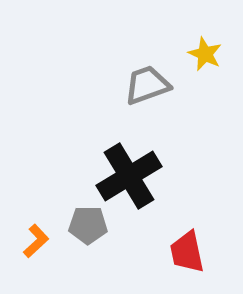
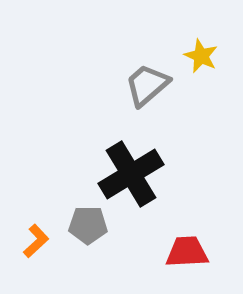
yellow star: moved 4 px left, 2 px down
gray trapezoid: rotated 21 degrees counterclockwise
black cross: moved 2 px right, 2 px up
red trapezoid: rotated 99 degrees clockwise
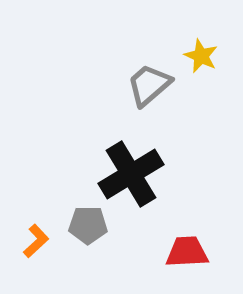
gray trapezoid: moved 2 px right
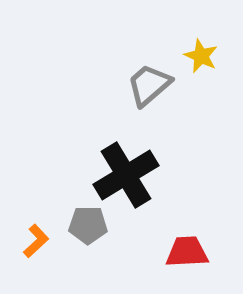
black cross: moved 5 px left, 1 px down
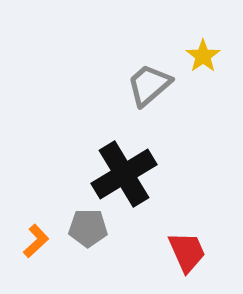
yellow star: moved 2 px right; rotated 12 degrees clockwise
black cross: moved 2 px left, 1 px up
gray pentagon: moved 3 px down
red trapezoid: rotated 69 degrees clockwise
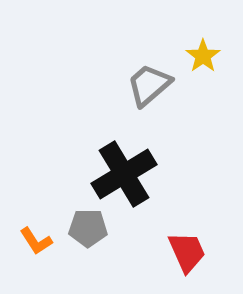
orange L-shape: rotated 100 degrees clockwise
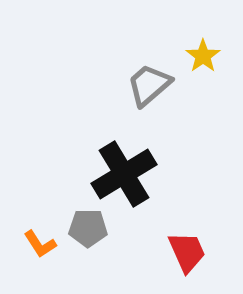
orange L-shape: moved 4 px right, 3 px down
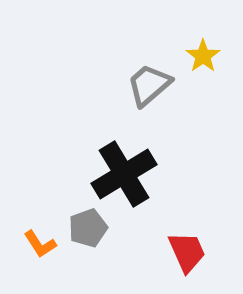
gray pentagon: rotated 21 degrees counterclockwise
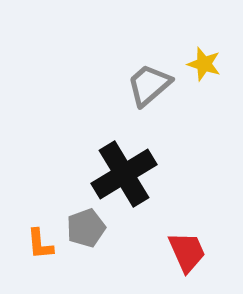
yellow star: moved 1 px right, 8 px down; rotated 20 degrees counterclockwise
gray pentagon: moved 2 px left
orange L-shape: rotated 28 degrees clockwise
